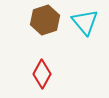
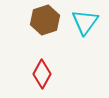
cyan triangle: rotated 16 degrees clockwise
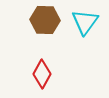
brown hexagon: rotated 20 degrees clockwise
